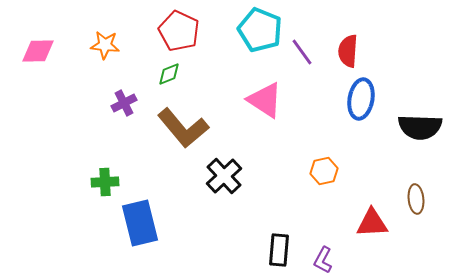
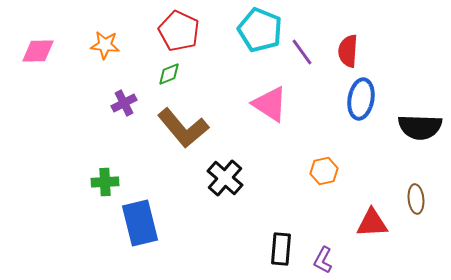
pink triangle: moved 5 px right, 4 px down
black cross: moved 1 px right, 2 px down; rotated 6 degrees counterclockwise
black rectangle: moved 2 px right, 1 px up
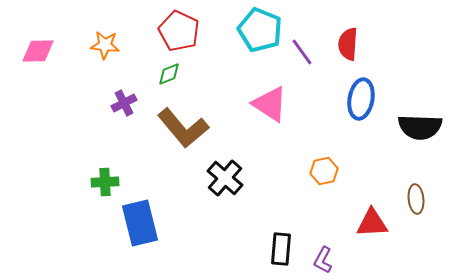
red semicircle: moved 7 px up
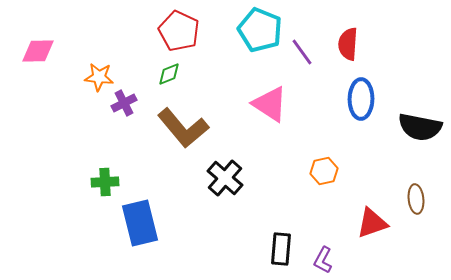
orange star: moved 6 px left, 32 px down
blue ellipse: rotated 9 degrees counterclockwise
black semicircle: rotated 9 degrees clockwise
red triangle: rotated 16 degrees counterclockwise
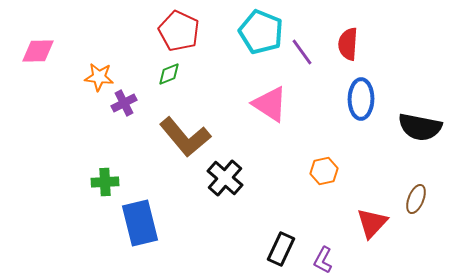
cyan pentagon: moved 1 px right, 2 px down
brown L-shape: moved 2 px right, 9 px down
brown ellipse: rotated 28 degrees clockwise
red triangle: rotated 28 degrees counterclockwise
black rectangle: rotated 20 degrees clockwise
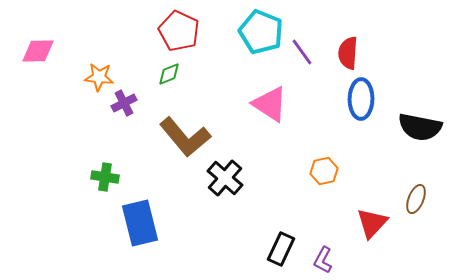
red semicircle: moved 9 px down
green cross: moved 5 px up; rotated 12 degrees clockwise
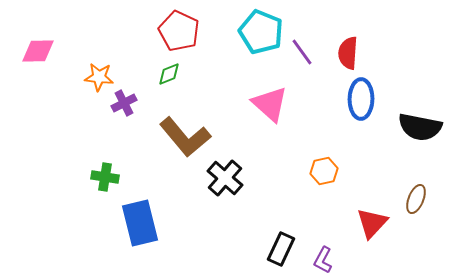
pink triangle: rotated 9 degrees clockwise
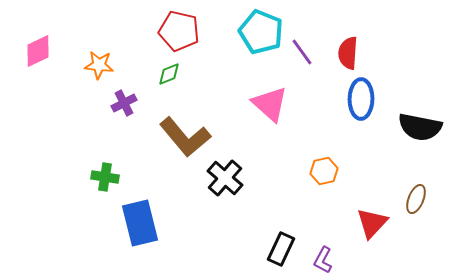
red pentagon: rotated 12 degrees counterclockwise
pink diamond: rotated 24 degrees counterclockwise
orange star: moved 12 px up
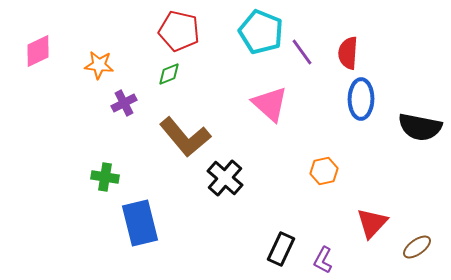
brown ellipse: moved 1 px right, 48 px down; rotated 32 degrees clockwise
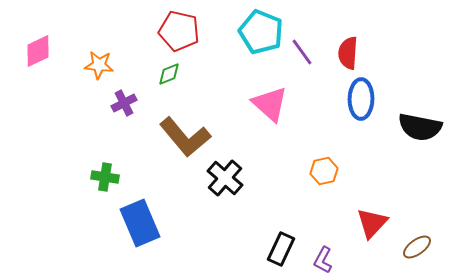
blue rectangle: rotated 9 degrees counterclockwise
